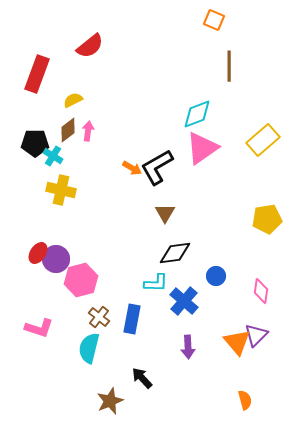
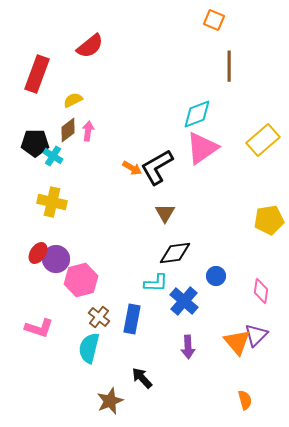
yellow cross: moved 9 px left, 12 px down
yellow pentagon: moved 2 px right, 1 px down
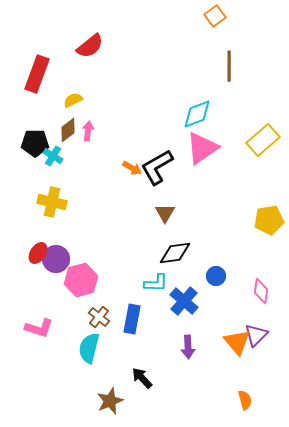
orange square: moved 1 px right, 4 px up; rotated 30 degrees clockwise
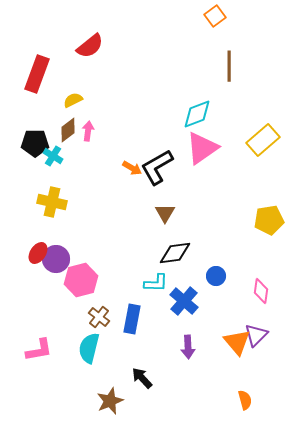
pink L-shape: moved 22 px down; rotated 28 degrees counterclockwise
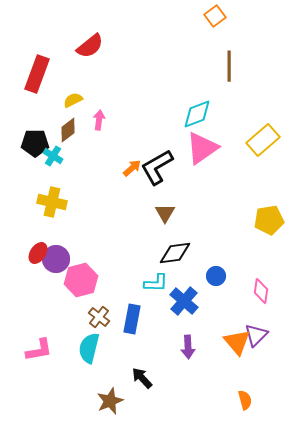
pink arrow: moved 11 px right, 11 px up
orange arrow: rotated 72 degrees counterclockwise
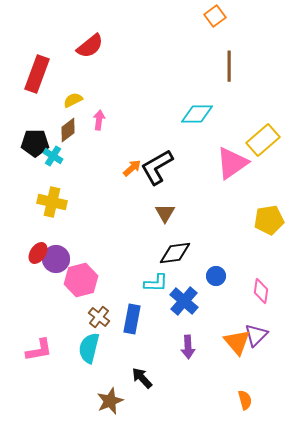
cyan diamond: rotated 20 degrees clockwise
pink triangle: moved 30 px right, 15 px down
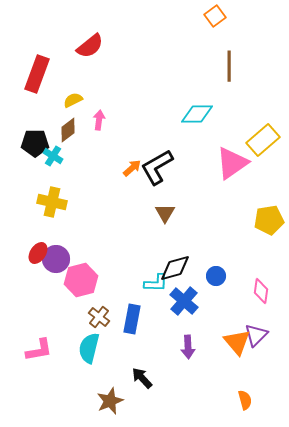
black diamond: moved 15 px down; rotated 8 degrees counterclockwise
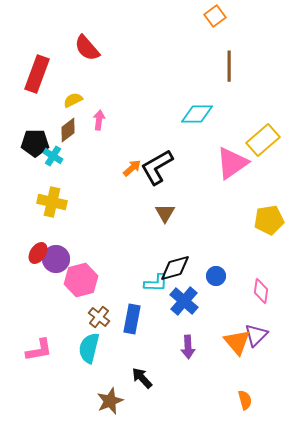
red semicircle: moved 3 px left, 2 px down; rotated 88 degrees clockwise
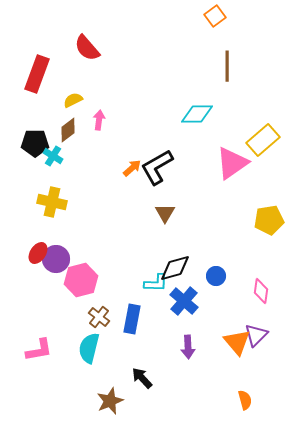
brown line: moved 2 px left
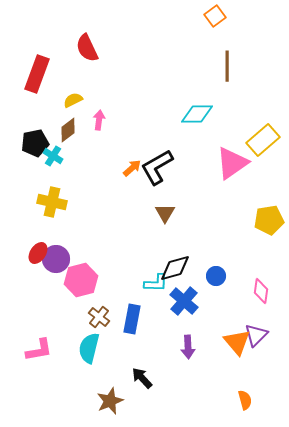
red semicircle: rotated 16 degrees clockwise
black pentagon: rotated 12 degrees counterclockwise
